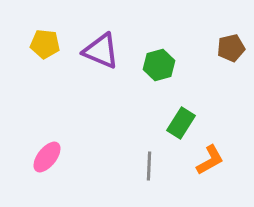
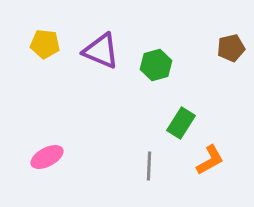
green hexagon: moved 3 px left
pink ellipse: rotated 24 degrees clockwise
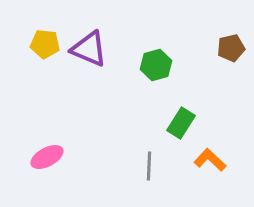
purple triangle: moved 12 px left, 2 px up
orange L-shape: rotated 108 degrees counterclockwise
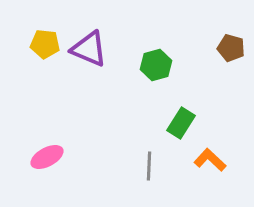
brown pentagon: rotated 28 degrees clockwise
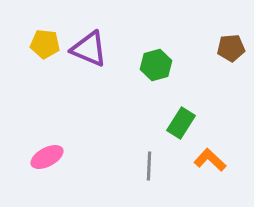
brown pentagon: rotated 20 degrees counterclockwise
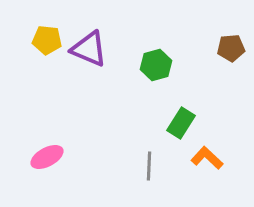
yellow pentagon: moved 2 px right, 4 px up
orange L-shape: moved 3 px left, 2 px up
